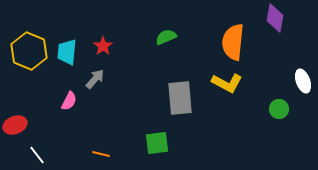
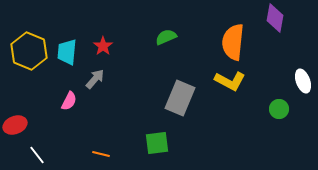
yellow L-shape: moved 3 px right, 2 px up
gray rectangle: rotated 28 degrees clockwise
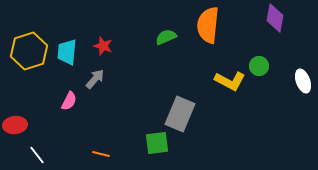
orange semicircle: moved 25 px left, 17 px up
red star: rotated 18 degrees counterclockwise
yellow hexagon: rotated 21 degrees clockwise
gray rectangle: moved 16 px down
green circle: moved 20 px left, 43 px up
red ellipse: rotated 15 degrees clockwise
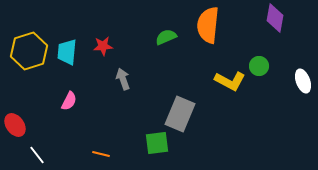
red star: rotated 24 degrees counterclockwise
gray arrow: moved 28 px right; rotated 60 degrees counterclockwise
red ellipse: rotated 60 degrees clockwise
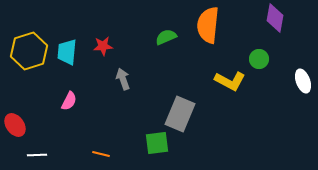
green circle: moved 7 px up
white line: rotated 54 degrees counterclockwise
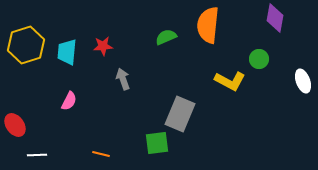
yellow hexagon: moved 3 px left, 6 px up
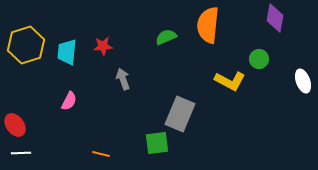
white line: moved 16 px left, 2 px up
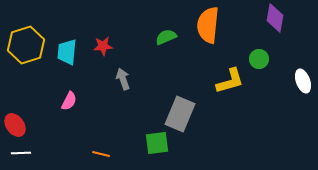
yellow L-shape: rotated 44 degrees counterclockwise
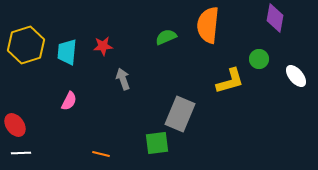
white ellipse: moved 7 px left, 5 px up; rotated 20 degrees counterclockwise
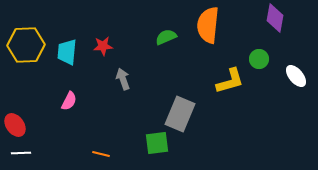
yellow hexagon: rotated 15 degrees clockwise
